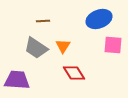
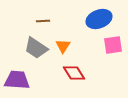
pink square: rotated 12 degrees counterclockwise
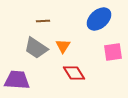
blue ellipse: rotated 20 degrees counterclockwise
pink square: moved 7 px down
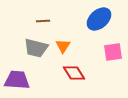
gray trapezoid: rotated 20 degrees counterclockwise
